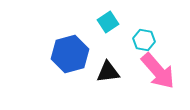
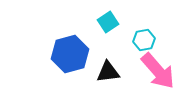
cyan hexagon: rotated 20 degrees counterclockwise
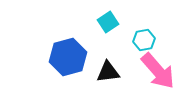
blue hexagon: moved 2 px left, 3 px down
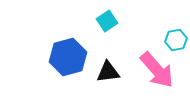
cyan square: moved 1 px left, 1 px up
cyan hexagon: moved 32 px right
pink arrow: moved 1 px left, 1 px up
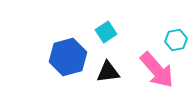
cyan square: moved 1 px left, 11 px down
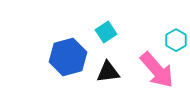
cyan hexagon: rotated 20 degrees counterclockwise
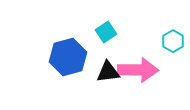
cyan hexagon: moved 3 px left, 1 px down
pink arrow: moved 19 px left; rotated 48 degrees counterclockwise
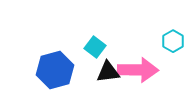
cyan square: moved 11 px left, 15 px down; rotated 20 degrees counterclockwise
blue hexagon: moved 13 px left, 13 px down
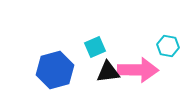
cyan hexagon: moved 5 px left, 5 px down; rotated 20 degrees counterclockwise
cyan square: rotated 30 degrees clockwise
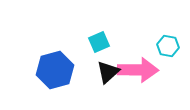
cyan square: moved 4 px right, 5 px up
black triangle: rotated 35 degrees counterclockwise
